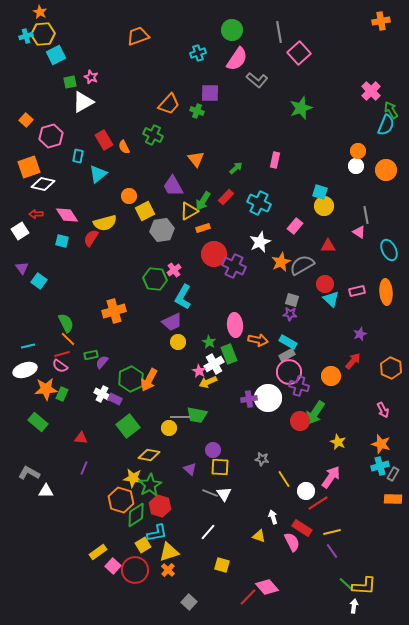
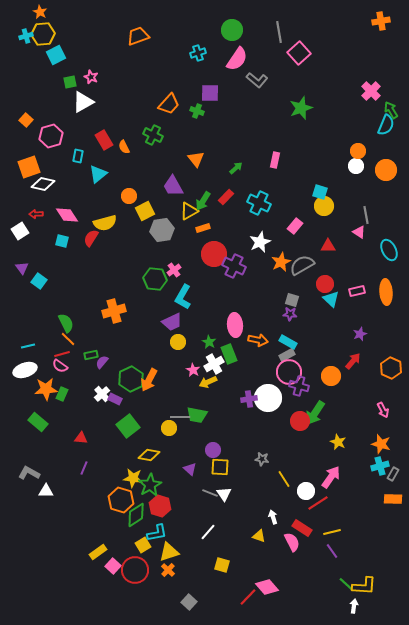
pink star at (199, 371): moved 6 px left, 1 px up
white cross at (102, 394): rotated 21 degrees clockwise
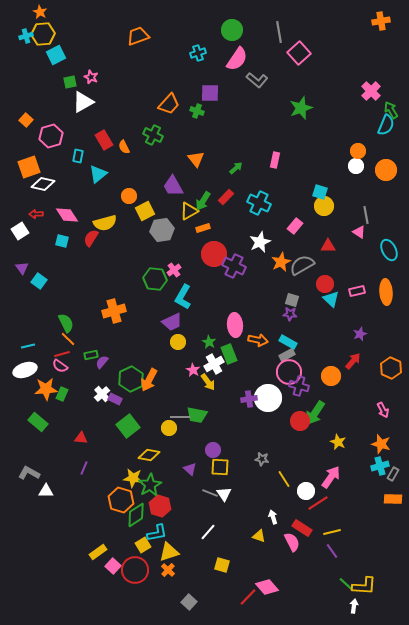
yellow arrow at (208, 382): rotated 102 degrees counterclockwise
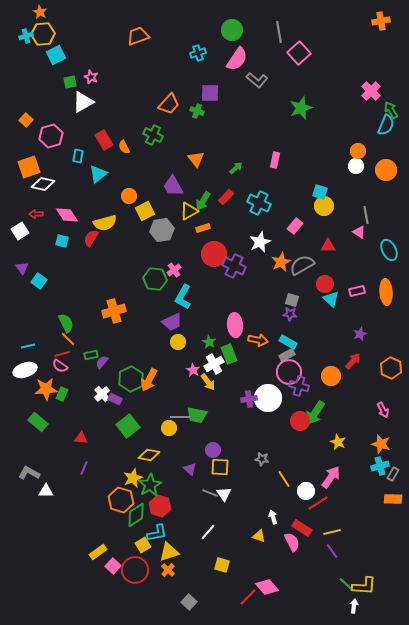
yellow star at (133, 478): rotated 30 degrees counterclockwise
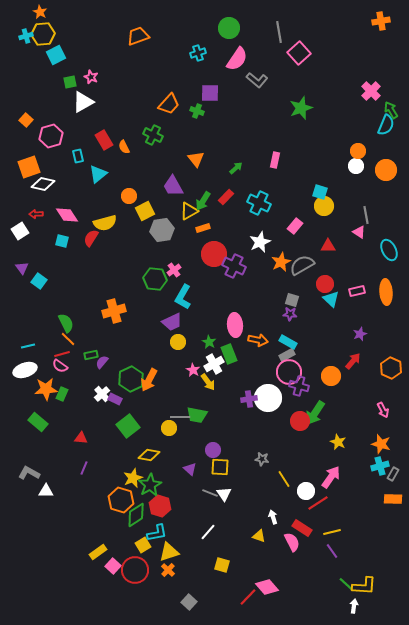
green circle at (232, 30): moved 3 px left, 2 px up
cyan rectangle at (78, 156): rotated 24 degrees counterclockwise
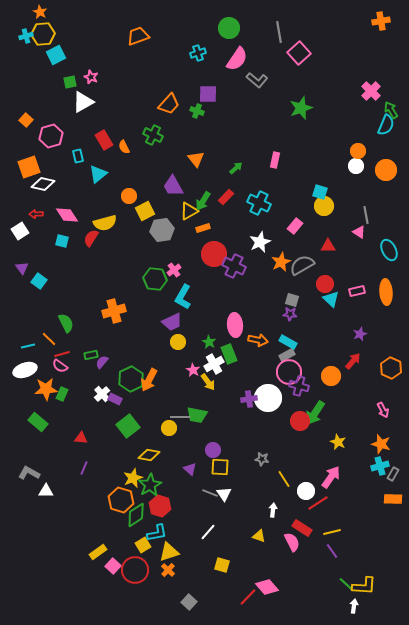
purple square at (210, 93): moved 2 px left, 1 px down
orange line at (68, 339): moved 19 px left
white arrow at (273, 517): moved 7 px up; rotated 24 degrees clockwise
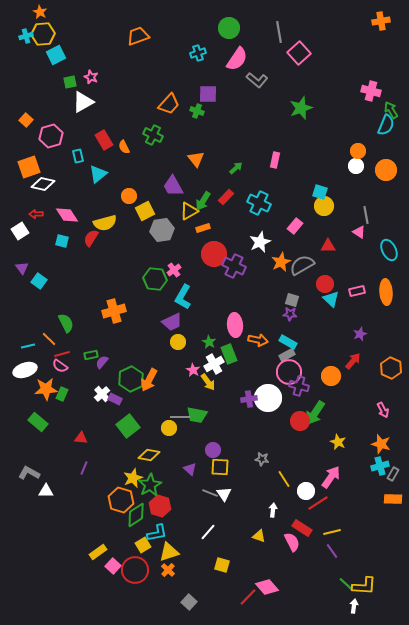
pink cross at (371, 91): rotated 30 degrees counterclockwise
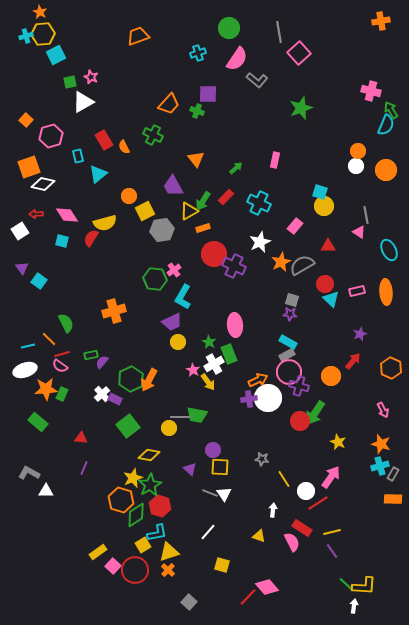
orange arrow at (258, 340): moved 40 px down; rotated 36 degrees counterclockwise
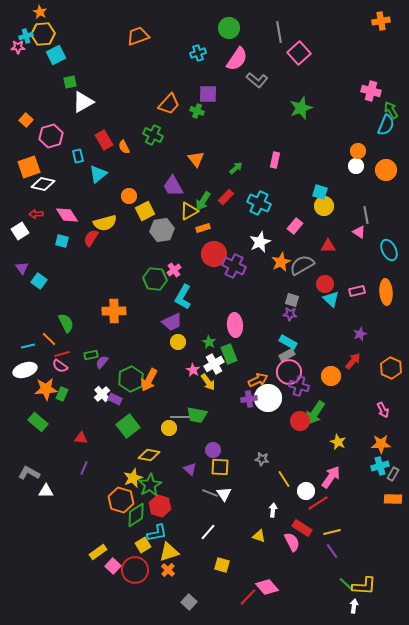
pink star at (91, 77): moved 73 px left, 30 px up; rotated 24 degrees counterclockwise
orange cross at (114, 311): rotated 15 degrees clockwise
orange star at (381, 444): rotated 18 degrees counterclockwise
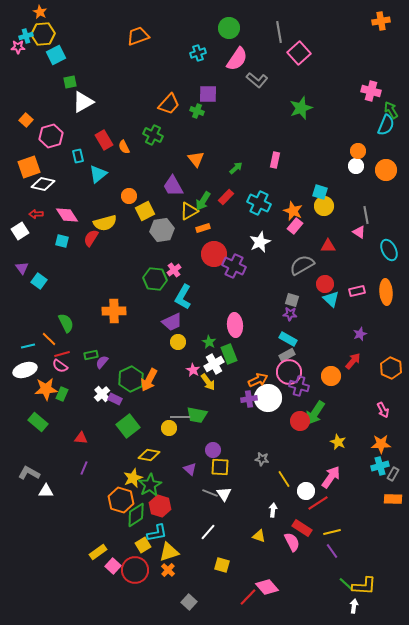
orange star at (281, 262): moved 12 px right, 51 px up; rotated 24 degrees counterclockwise
cyan rectangle at (288, 342): moved 3 px up
